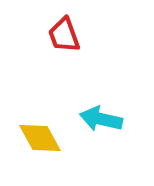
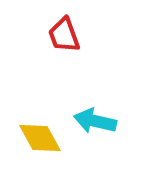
cyan arrow: moved 6 px left, 2 px down
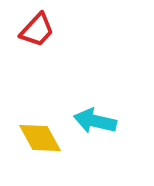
red trapezoid: moved 27 px left, 5 px up; rotated 117 degrees counterclockwise
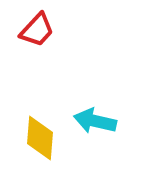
yellow diamond: rotated 33 degrees clockwise
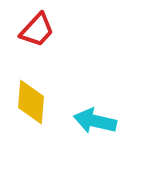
yellow diamond: moved 9 px left, 36 px up
